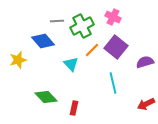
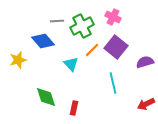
green diamond: rotated 25 degrees clockwise
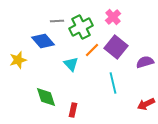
pink cross: rotated 21 degrees clockwise
green cross: moved 1 px left, 1 px down
red rectangle: moved 1 px left, 2 px down
